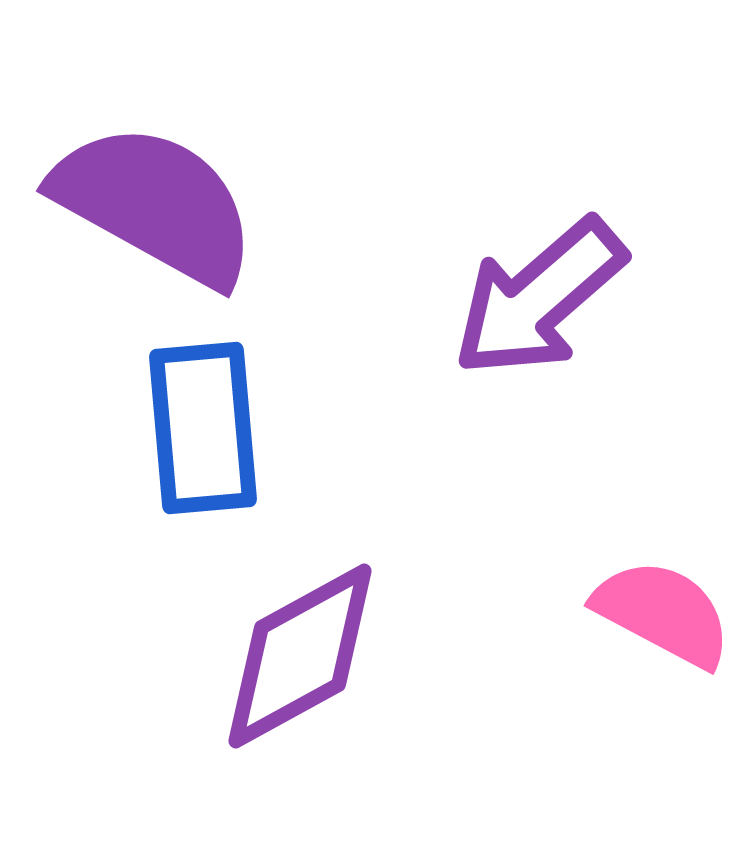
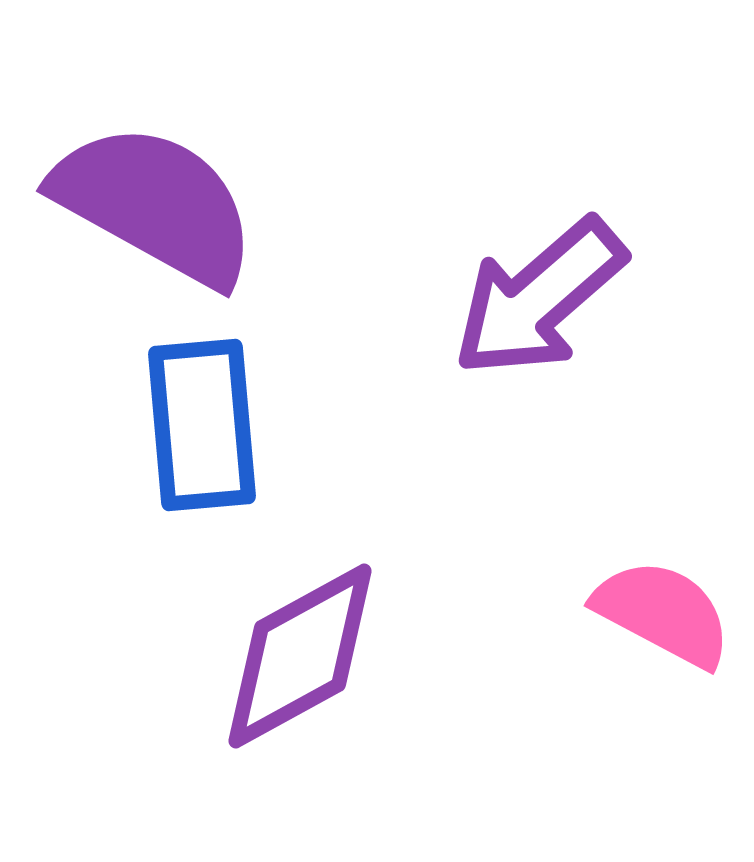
blue rectangle: moved 1 px left, 3 px up
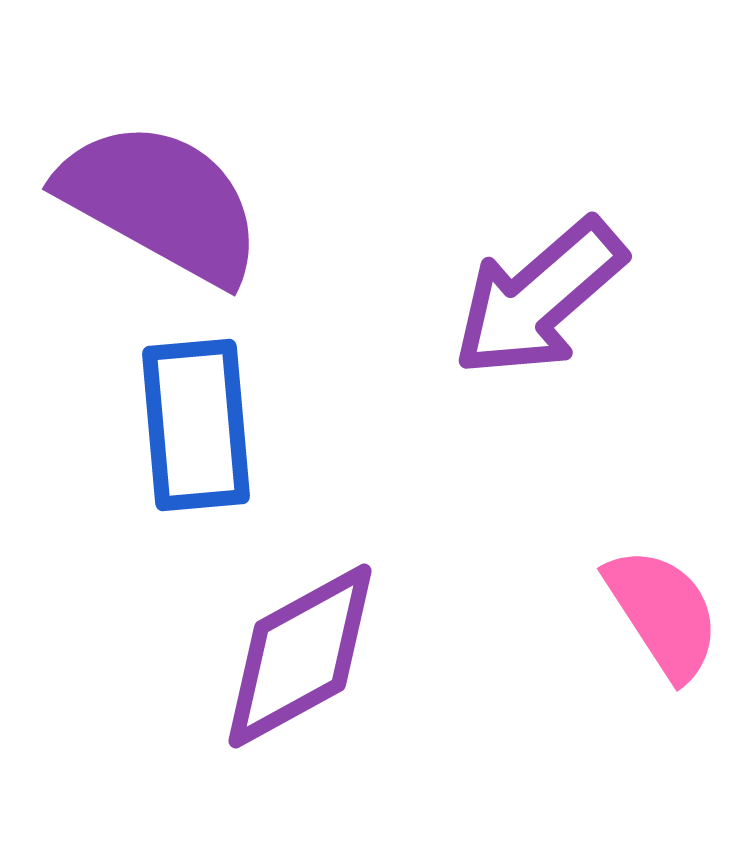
purple semicircle: moved 6 px right, 2 px up
blue rectangle: moved 6 px left
pink semicircle: rotated 29 degrees clockwise
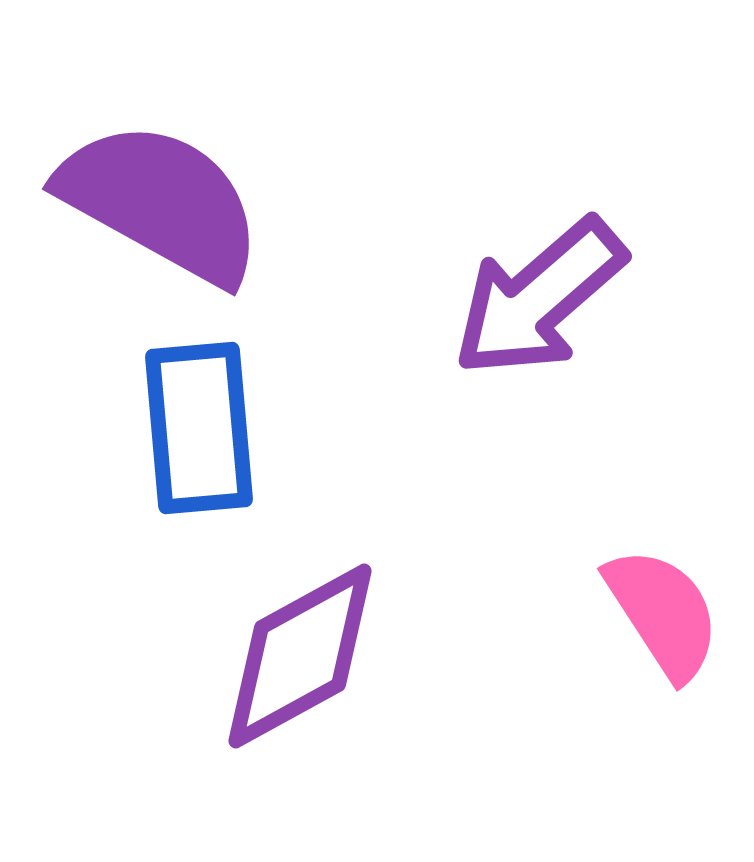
blue rectangle: moved 3 px right, 3 px down
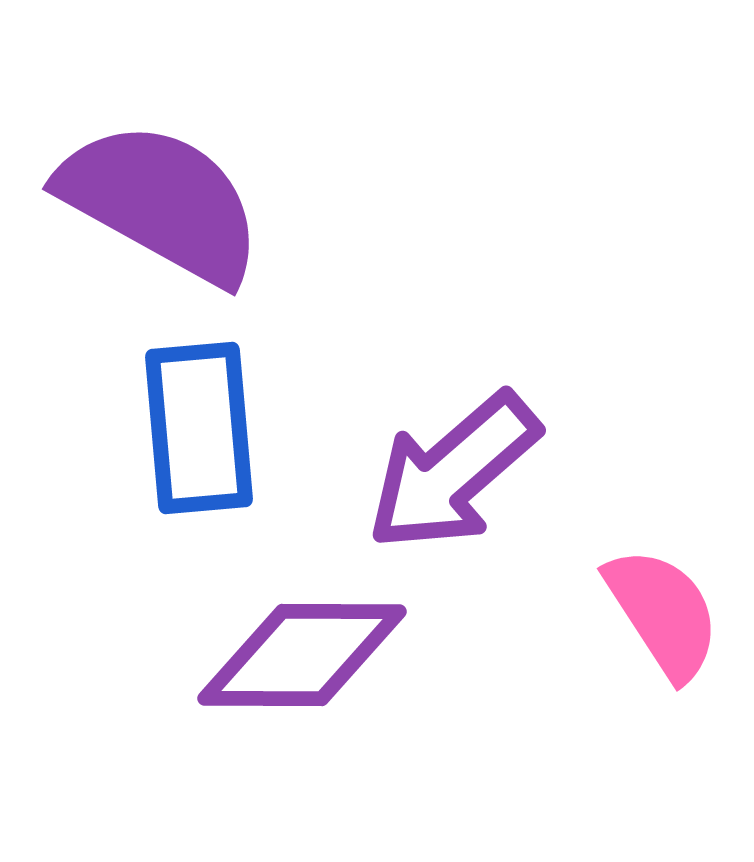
purple arrow: moved 86 px left, 174 px down
purple diamond: moved 2 px right, 1 px up; rotated 29 degrees clockwise
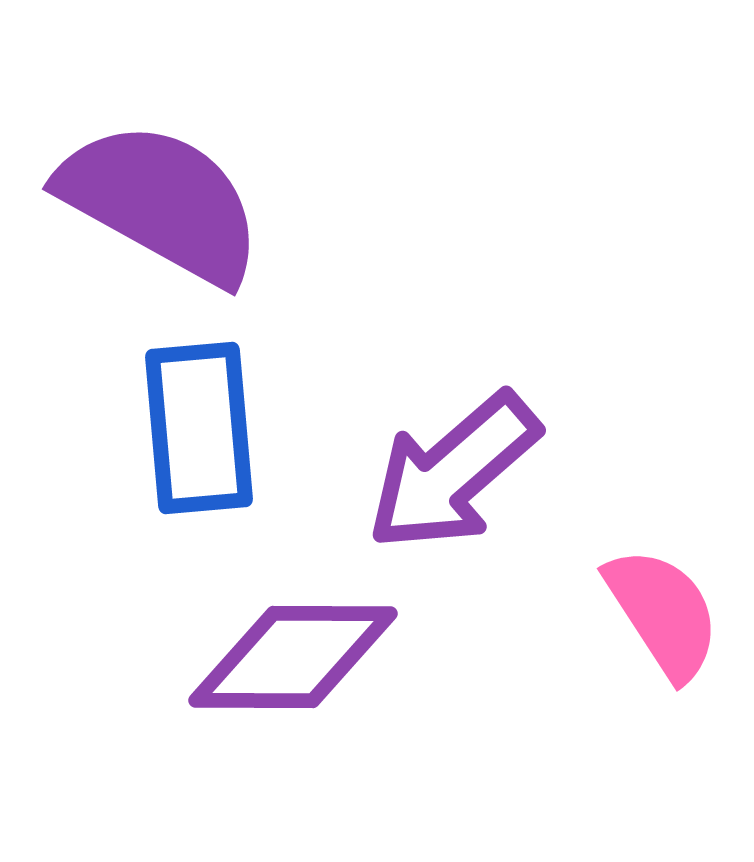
purple diamond: moved 9 px left, 2 px down
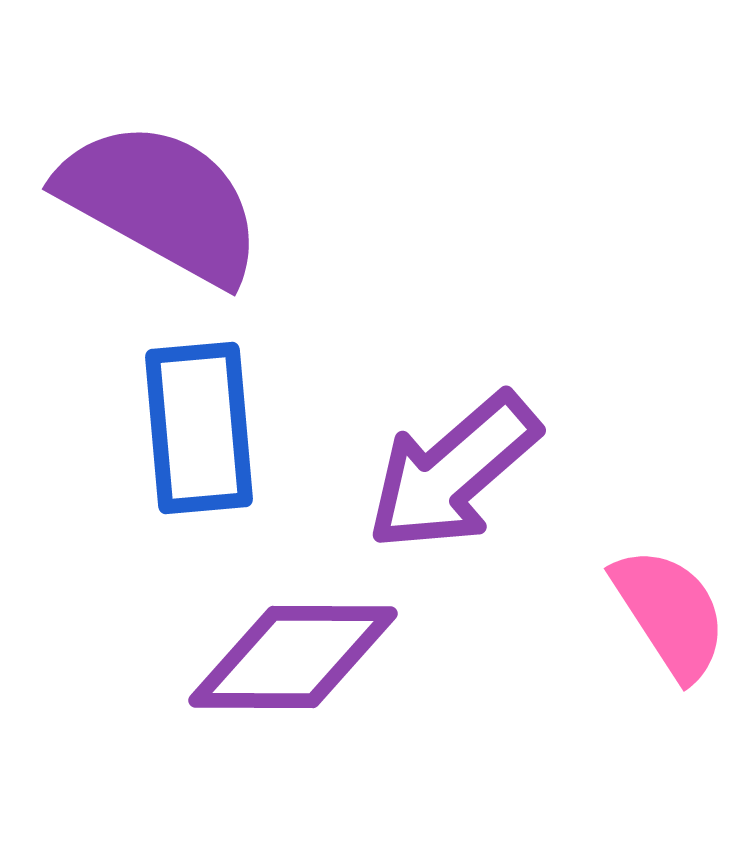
pink semicircle: moved 7 px right
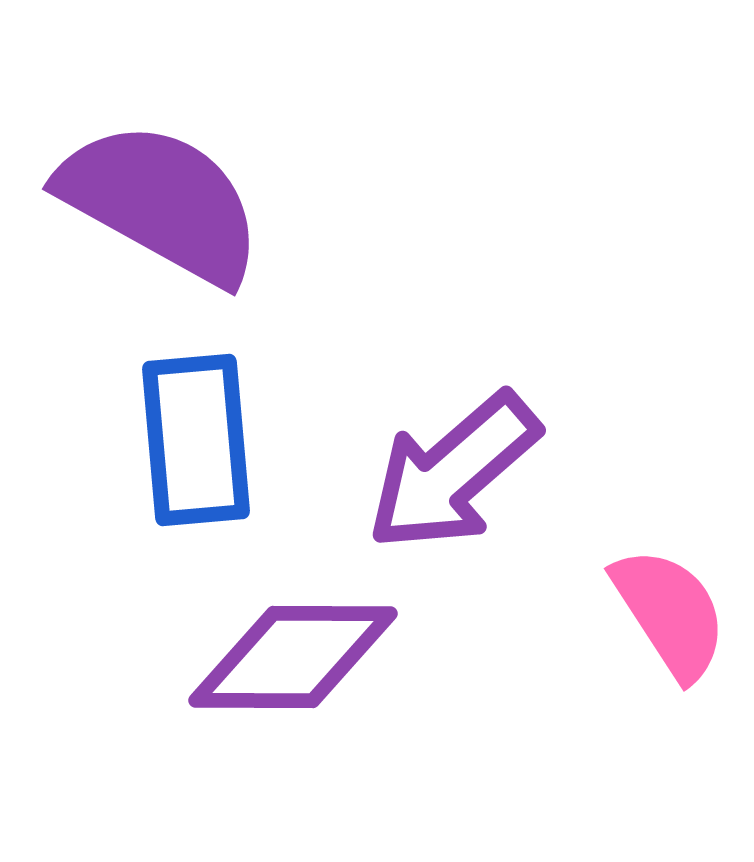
blue rectangle: moved 3 px left, 12 px down
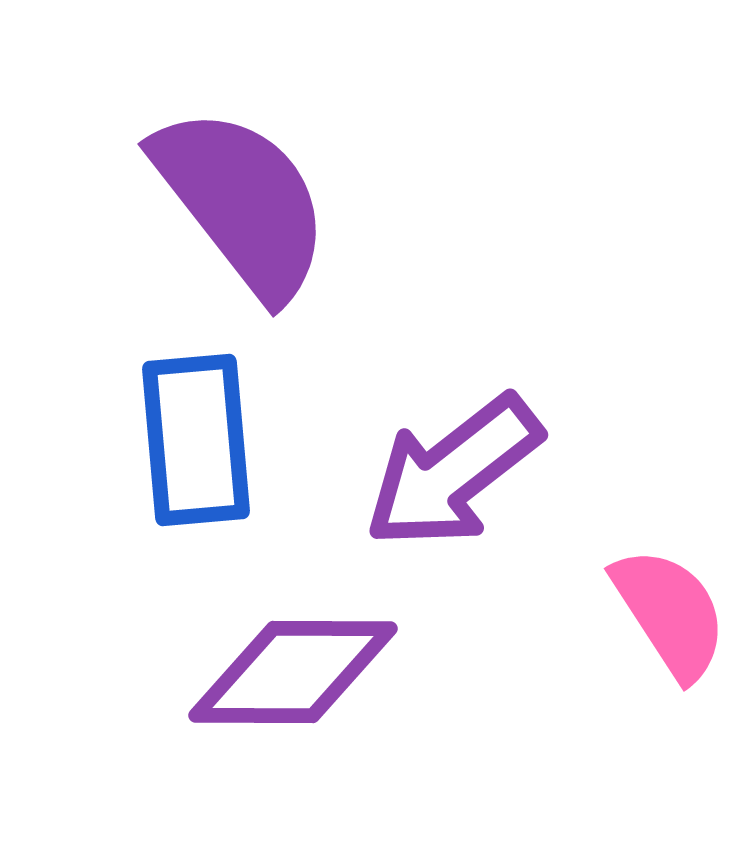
purple semicircle: moved 81 px right; rotated 23 degrees clockwise
purple arrow: rotated 3 degrees clockwise
purple diamond: moved 15 px down
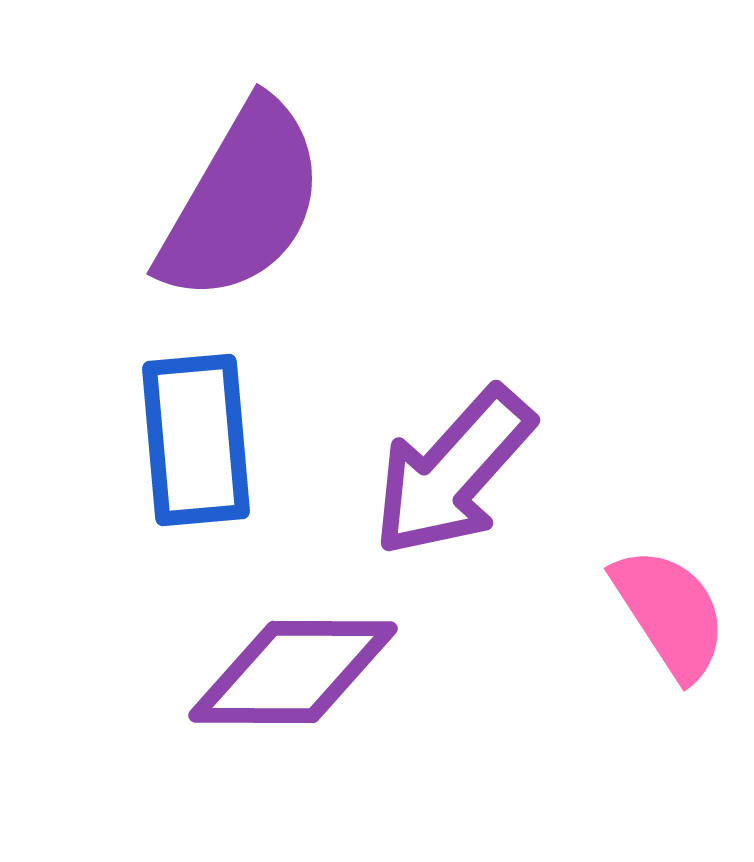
purple semicircle: rotated 68 degrees clockwise
purple arrow: rotated 10 degrees counterclockwise
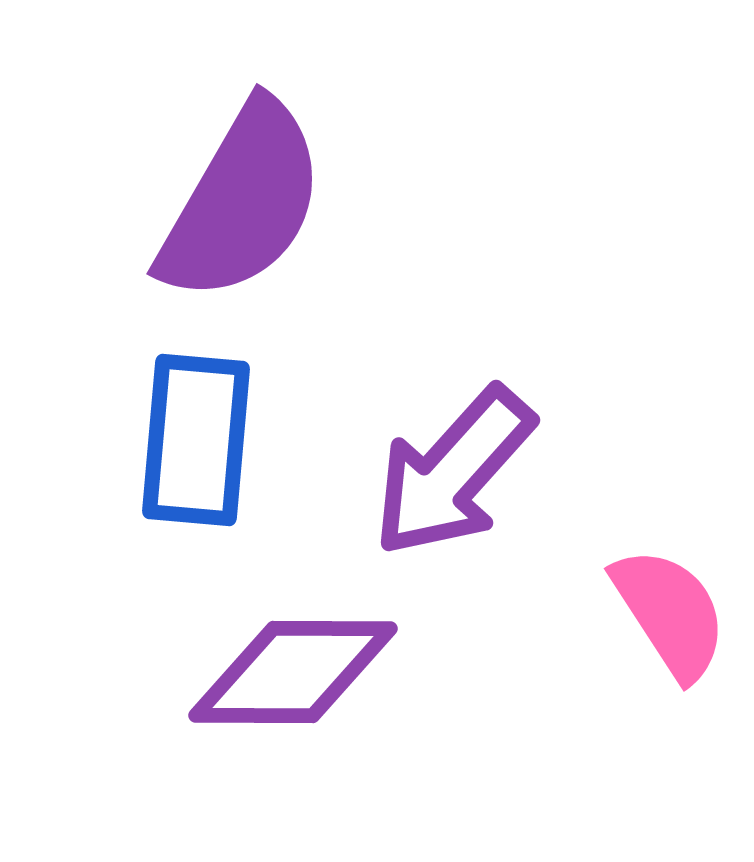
blue rectangle: rotated 10 degrees clockwise
